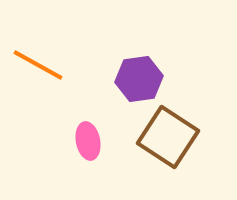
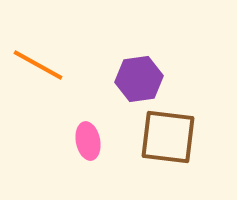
brown square: rotated 26 degrees counterclockwise
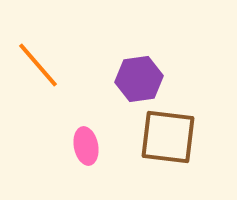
orange line: rotated 20 degrees clockwise
pink ellipse: moved 2 px left, 5 px down
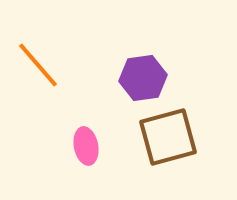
purple hexagon: moved 4 px right, 1 px up
brown square: rotated 22 degrees counterclockwise
